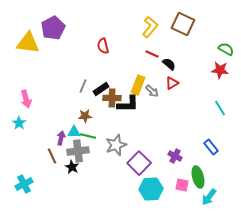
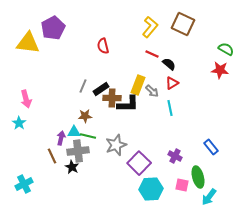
cyan line: moved 50 px left; rotated 21 degrees clockwise
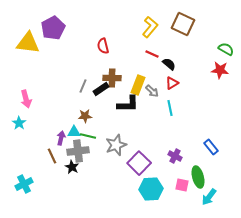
brown cross: moved 20 px up
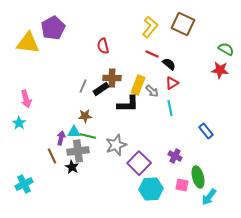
blue rectangle: moved 5 px left, 16 px up
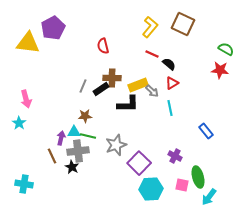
yellow rectangle: rotated 48 degrees clockwise
cyan cross: rotated 36 degrees clockwise
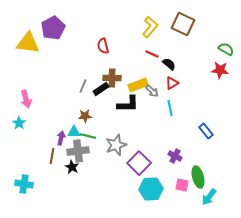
brown line: rotated 35 degrees clockwise
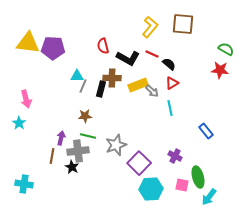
brown square: rotated 20 degrees counterclockwise
purple pentagon: moved 20 px down; rotated 30 degrees clockwise
black rectangle: rotated 42 degrees counterclockwise
black L-shape: moved 46 px up; rotated 30 degrees clockwise
cyan triangle: moved 3 px right, 56 px up
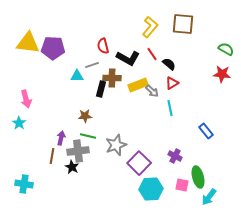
red line: rotated 32 degrees clockwise
red star: moved 2 px right, 4 px down
gray line: moved 9 px right, 21 px up; rotated 48 degrees clockwise
